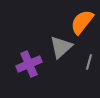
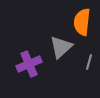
orange semicircle: rotated 32 degrees counterclockwise
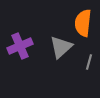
orange semicircle: moved 1 px right, 1 px down
purple cross: moved 9 px left, 18 px up
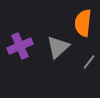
gray triangle: moved 3 px left
gray line: rotated 21 degrees clockwise
